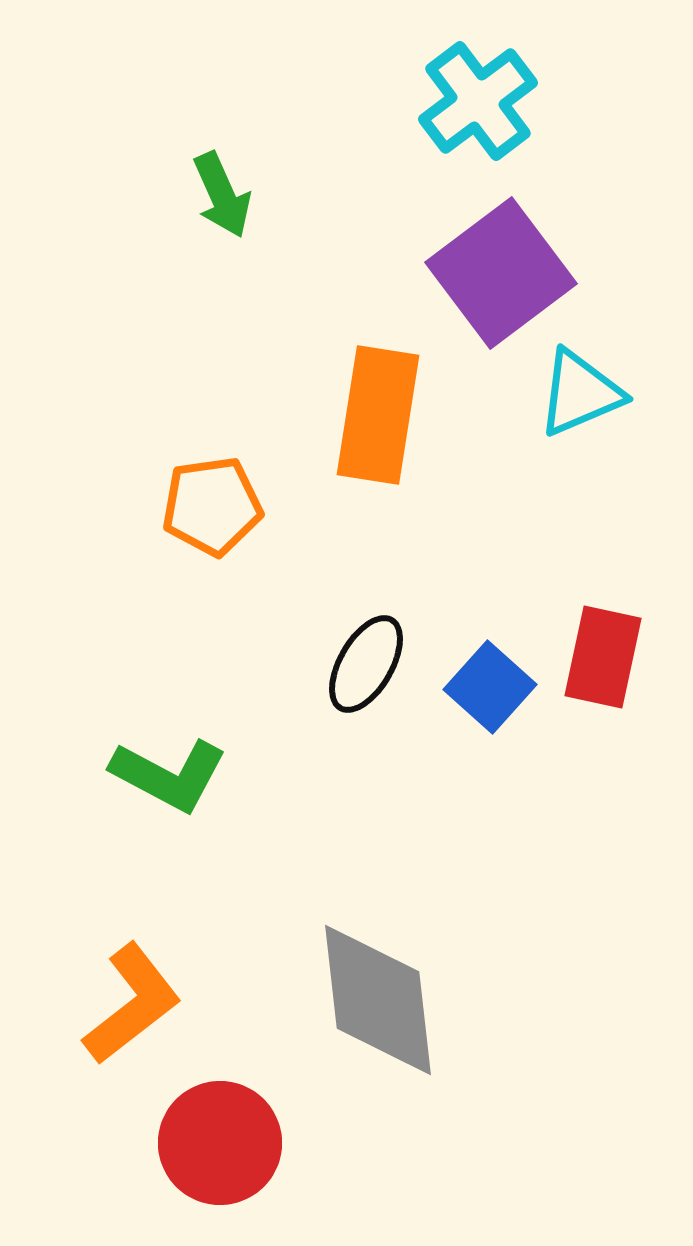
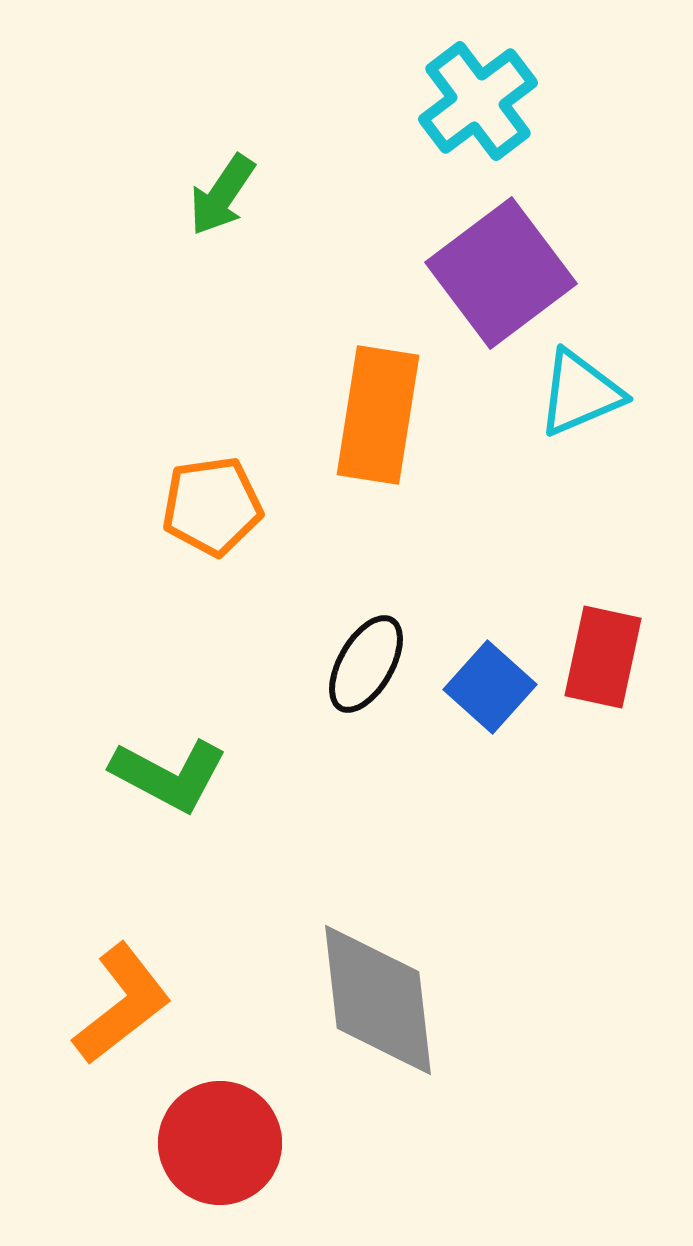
green arrow: rotated 58 degrees clockwise
orange L-shape: moved 10 px left
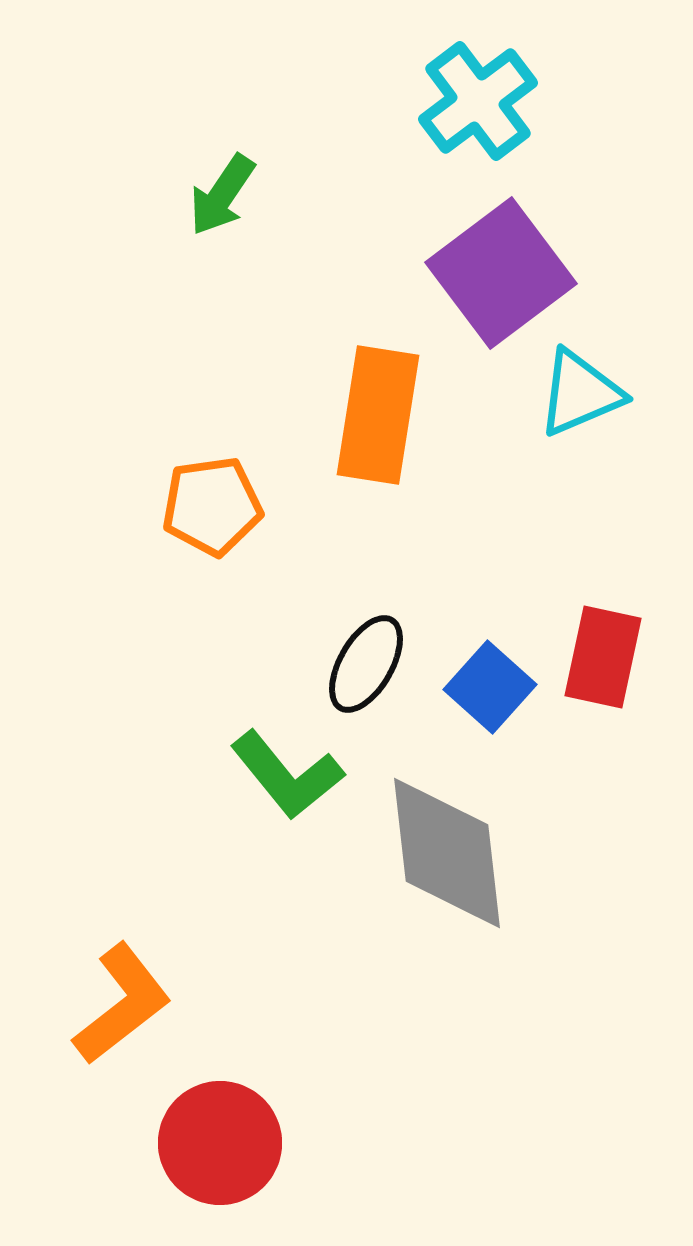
green L-shape: moved 118 px right; rotated 23 degrees clockwise
gray diamond: moved 69 px right, 147 px up
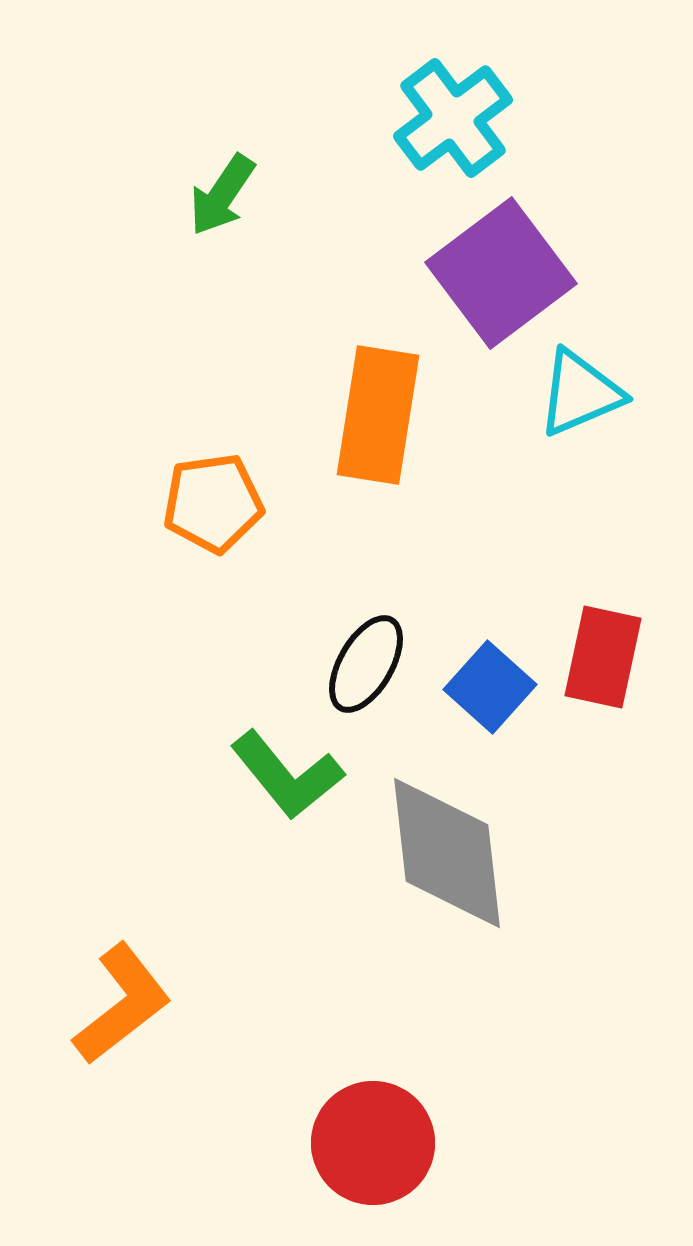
cyan cross: moved 25 px left, 17 px down
orange pentagon: moved 1 px right, 3 px up
red circle: moved 153 px right
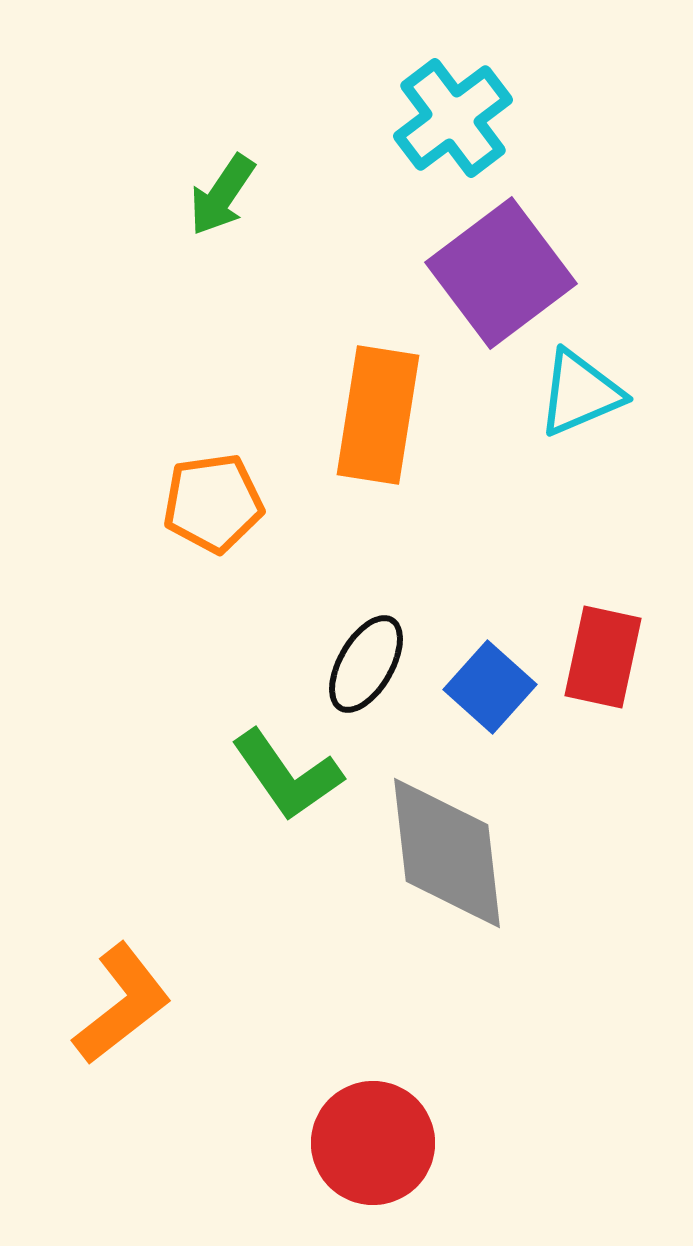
green L-shape: rotated 4 degrees clockwise
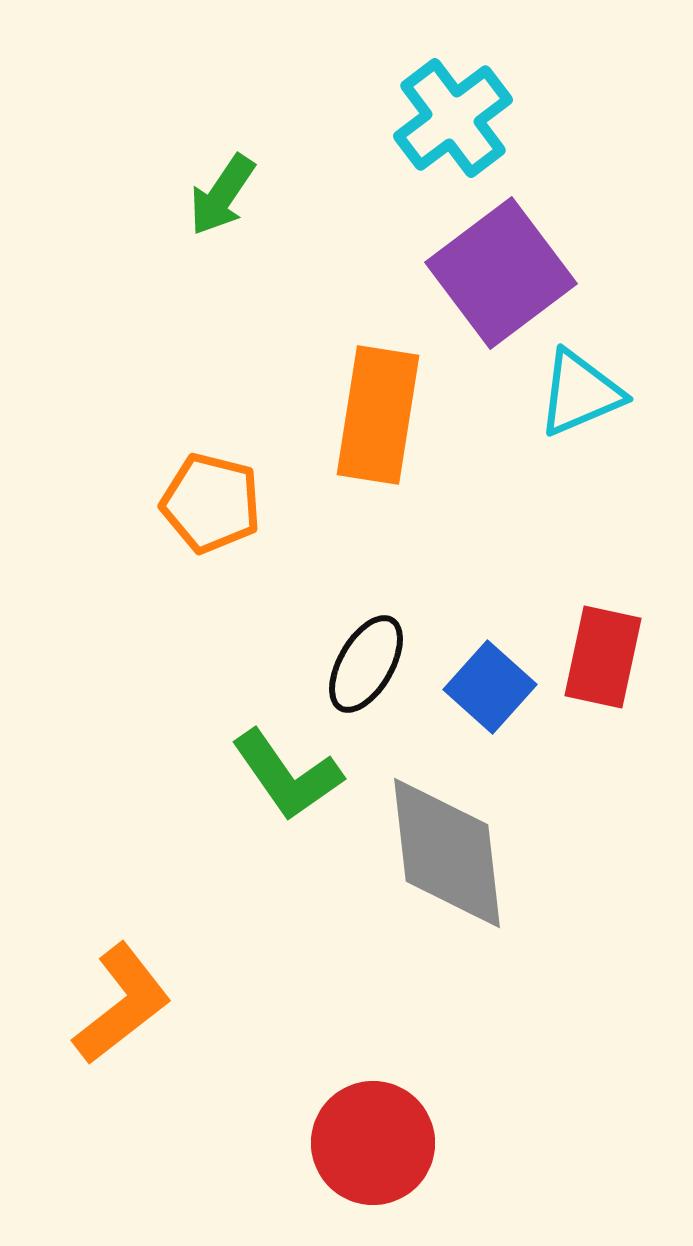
orange pentagon: moved 2 px left; rotated 22 degrees clockwise
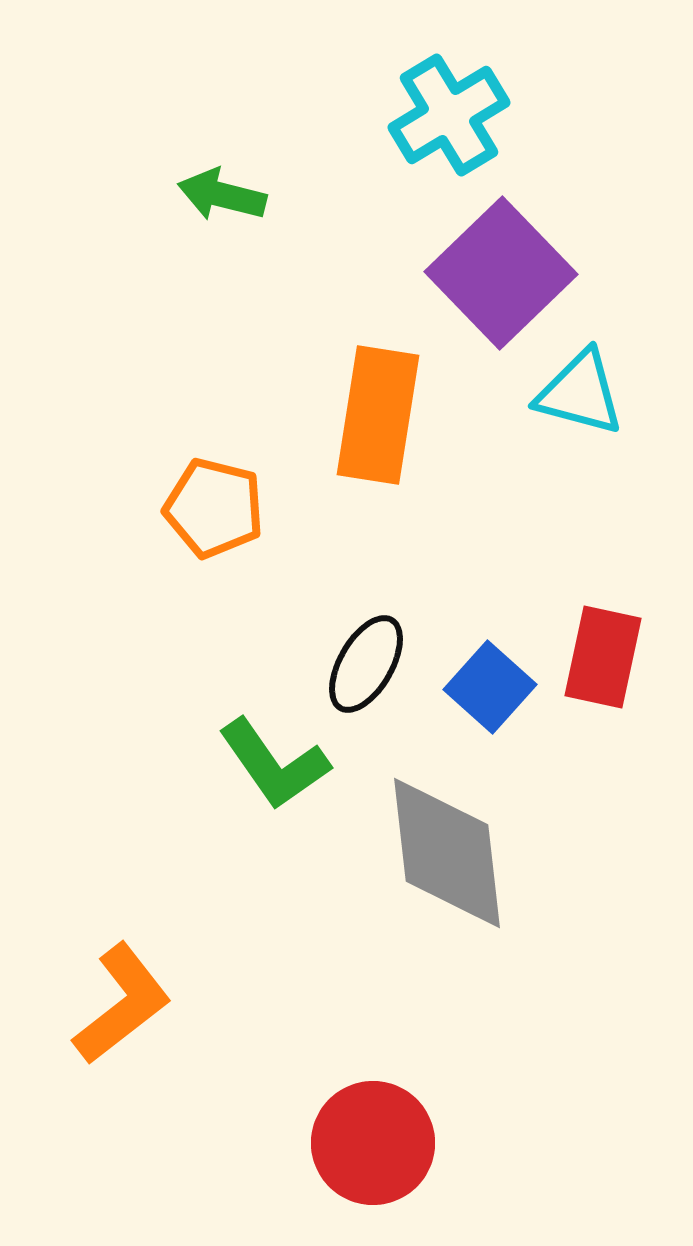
cyan cross: moved 4 px left, 3 px up; rotated 6 degrees clockwise
green arrow: rotated 70 degrees clockwise
purple square: rotated 7 degrees counterclockwise
cyan triangle: rotated 38 degrees clockwise
orange pentagon: moved 3 px right, 5 px down
green L-shape: moved 13 px left, 11 px up
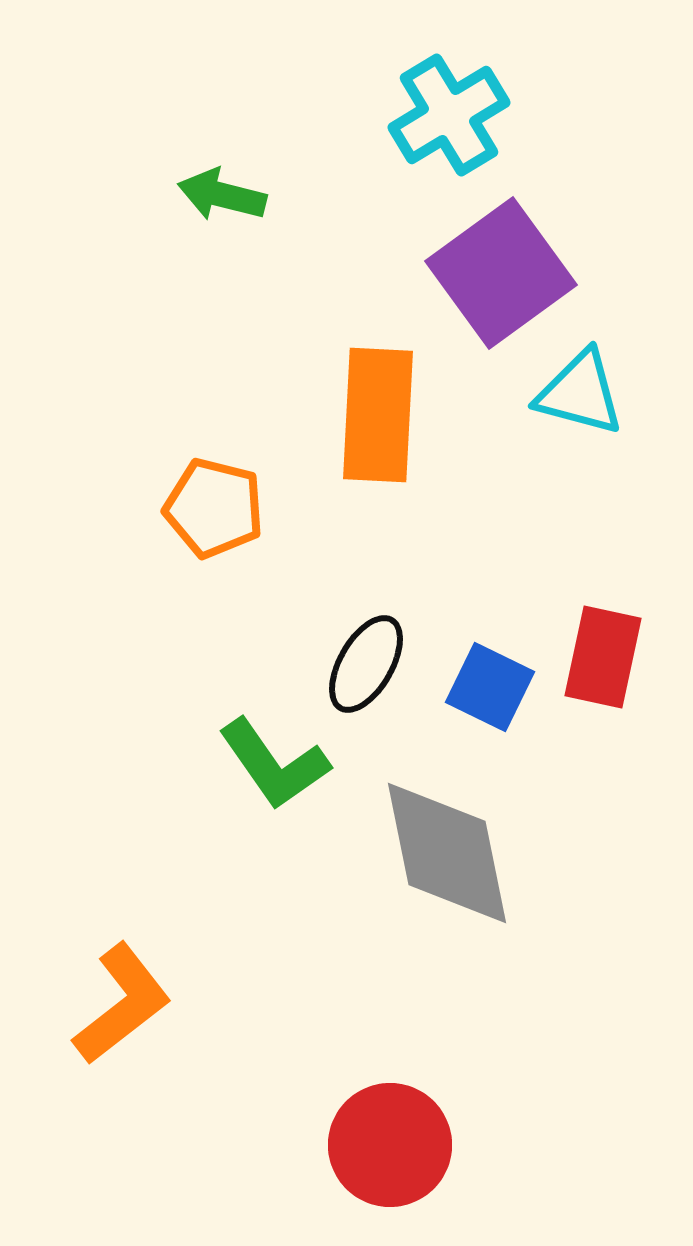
purple square: rotated 8 degrees clockwise
orange rectangle: rotated 6 degrees counterclockwise
blue square: rotated 16 degrees counterclockwise
gray diamond: rotated 5 degrees counterclockwise
red circle: moved 17 px right, 2 px down
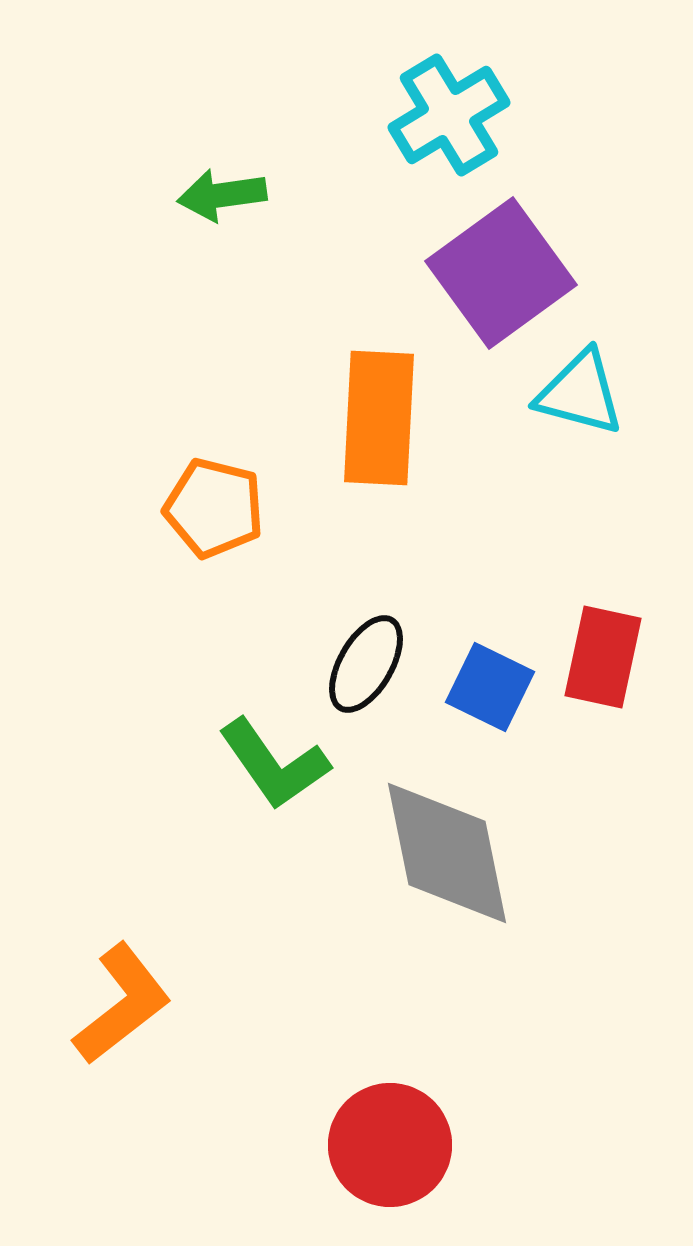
green arrow: rotated 22 degrees counterclockwise
orange rectangle: moved 1 px right, 3 px down
